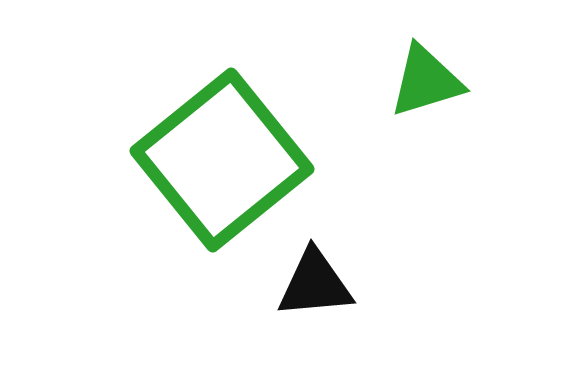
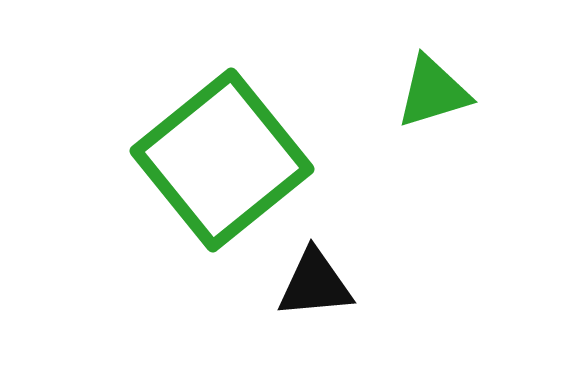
green triangle: moved 7 px right, 11 px down
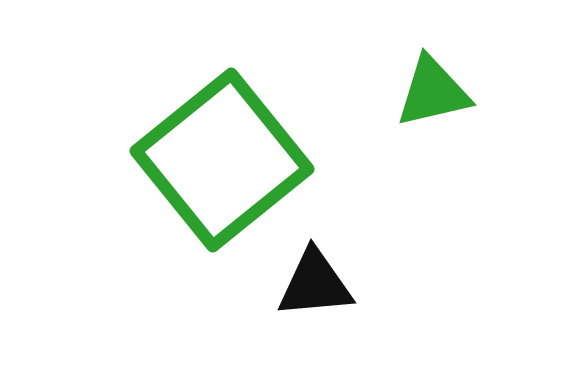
green triangle: rotated 4 degrees clockwise
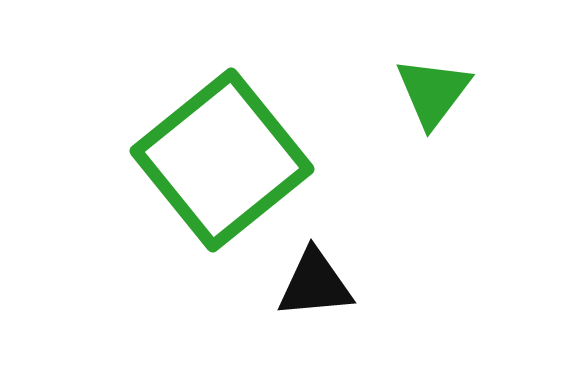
green triangle: rotated 40 degrees counterclockwise
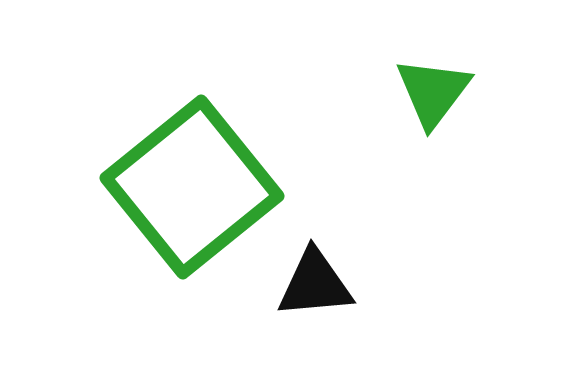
green square: moved 30 px left, 27 px down
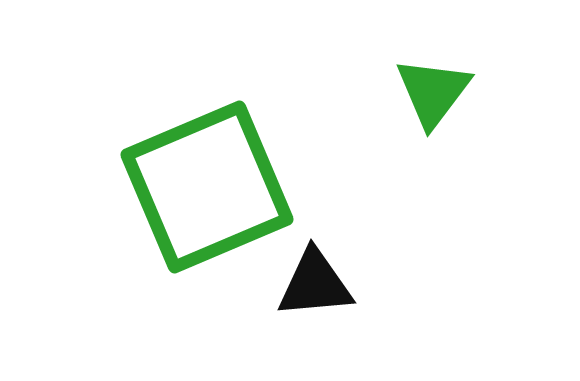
green square: moved 15 px right; rotated 16 degrees clockwise
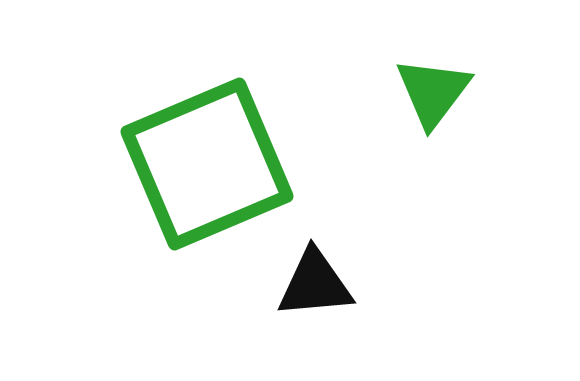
green square: moved 23 px up
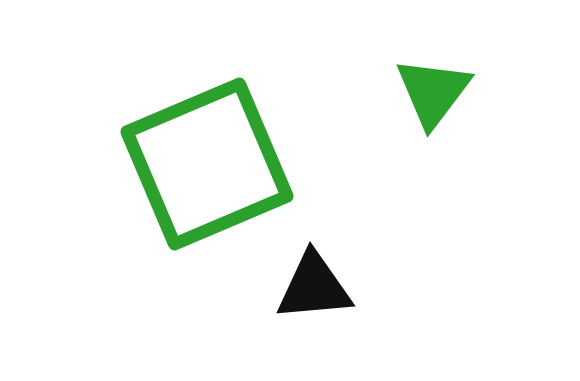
black triangle: moved 1 px left, 3 px down
